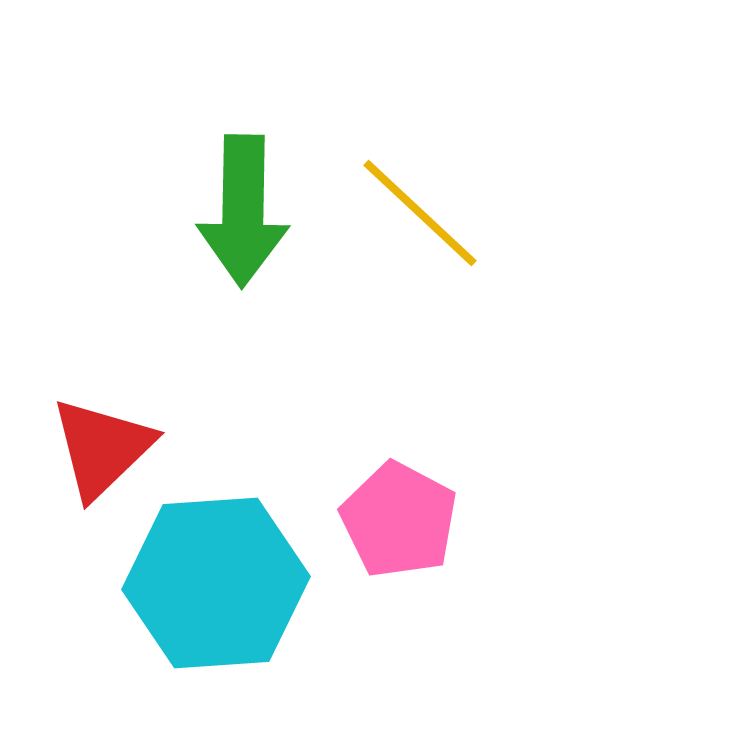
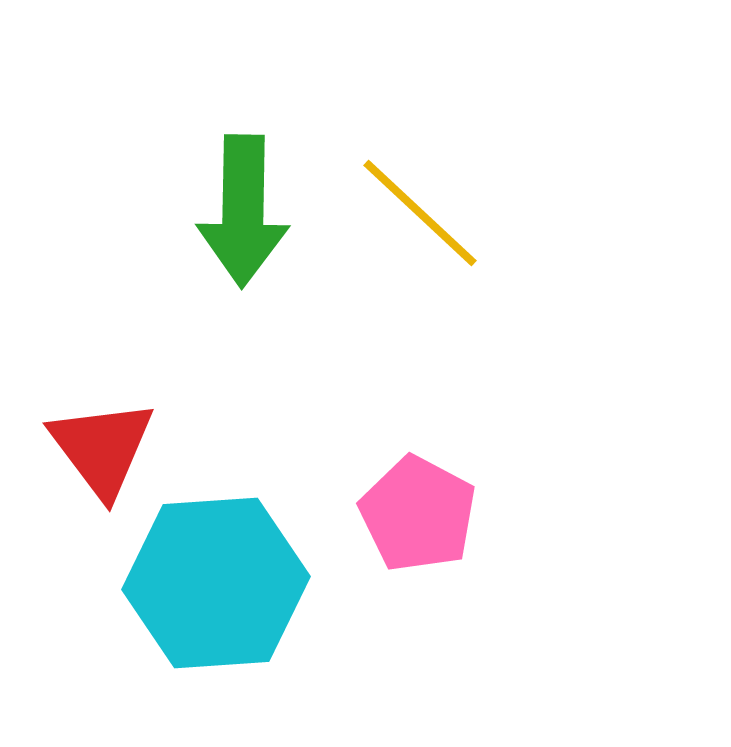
red triangle: rotated 23 degrees counterclockwise
pink pentagon: moved 19 px right, 6 px up
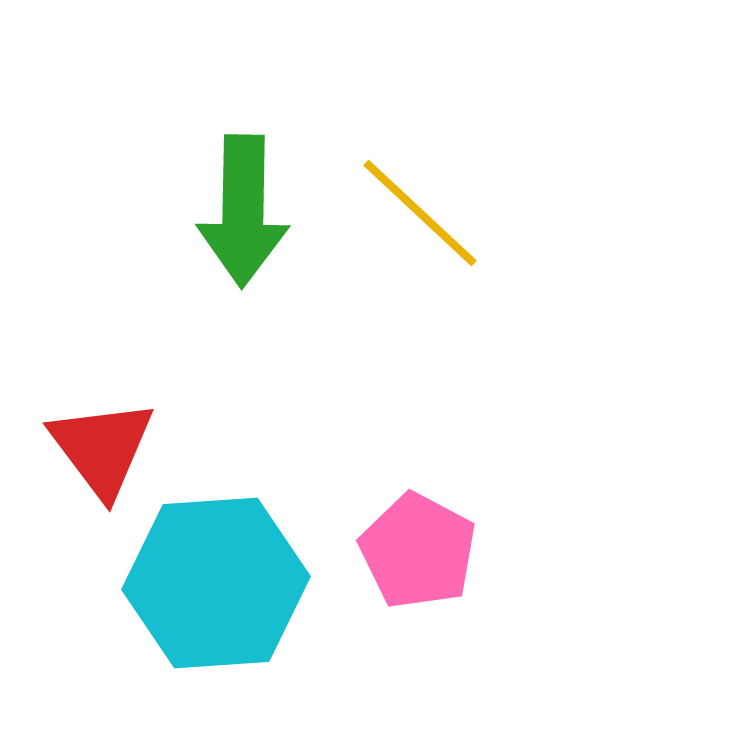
pink pentagon: moved 37 px down
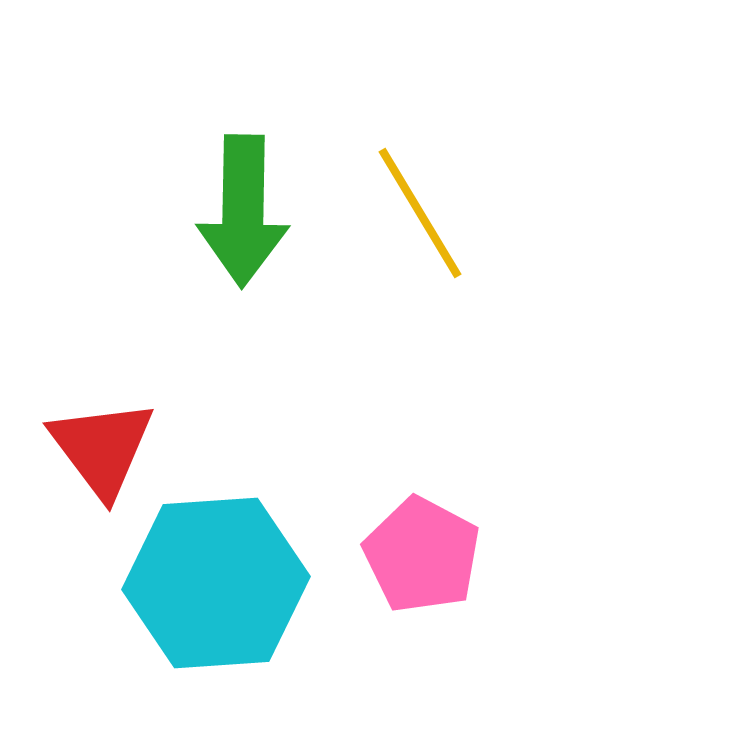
yellow line: rotated 16 degrees clockwise
pink pentagon: moved 4 px right, 4 px down
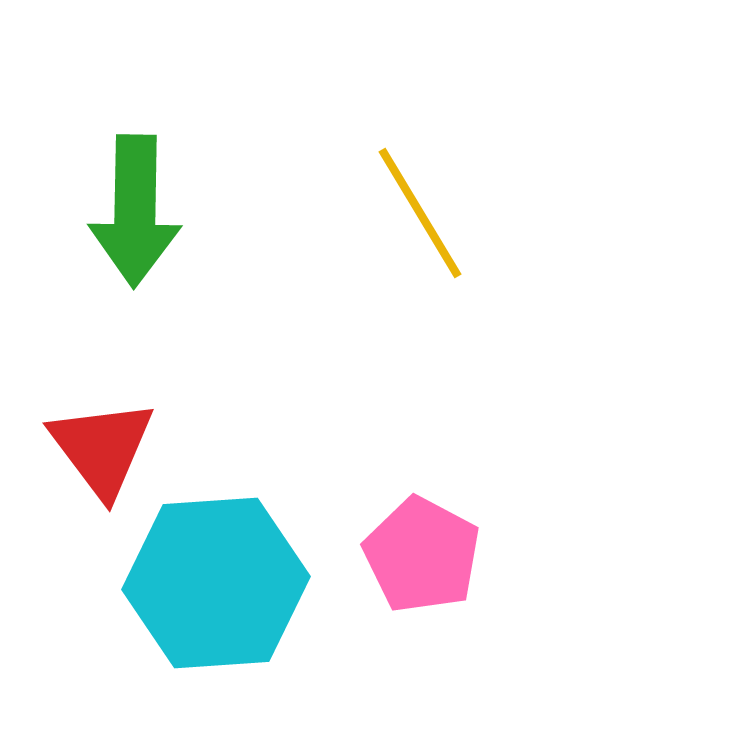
green arrow: moved 108 px left
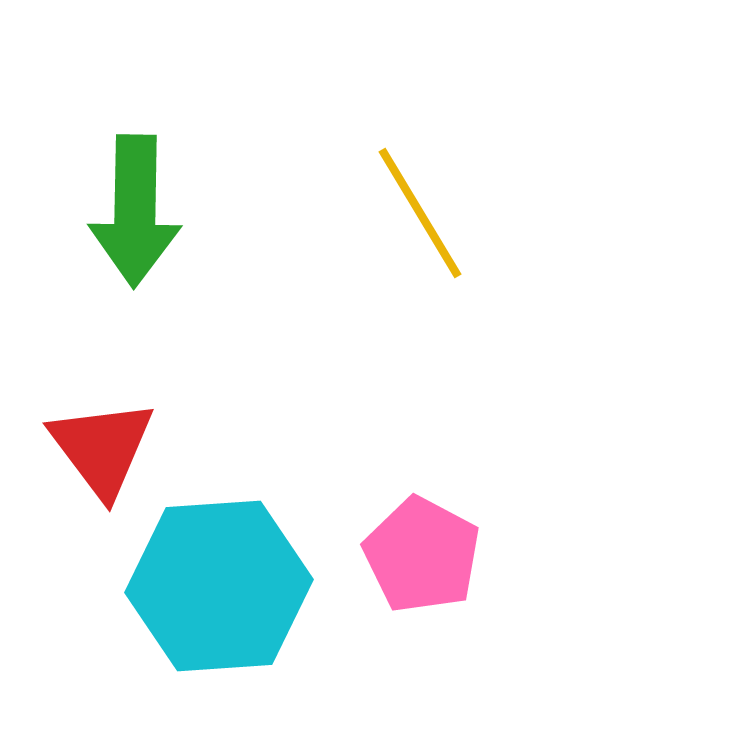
cyan hexagon: moved 3 px right, 3 px down
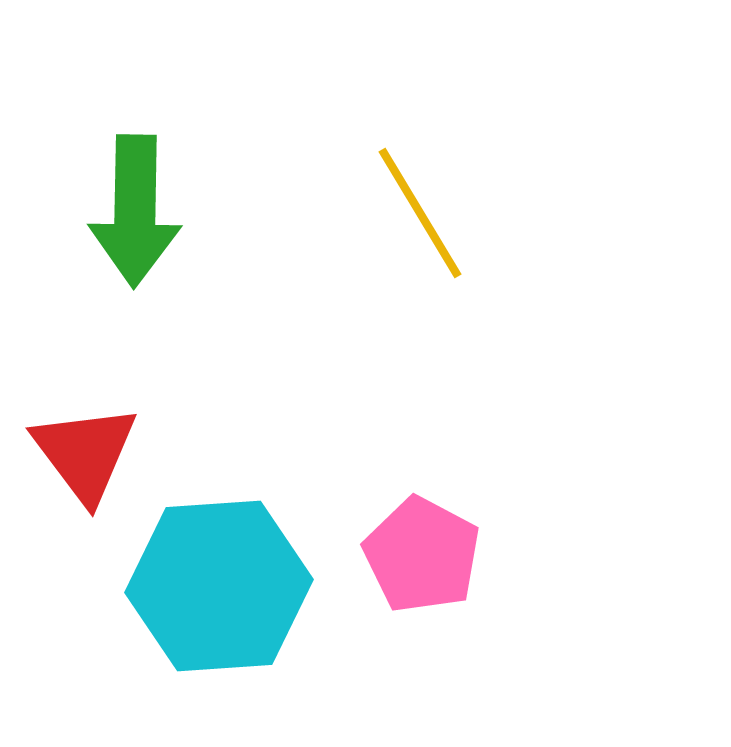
red triangle: moved 17 px left, 5 px down
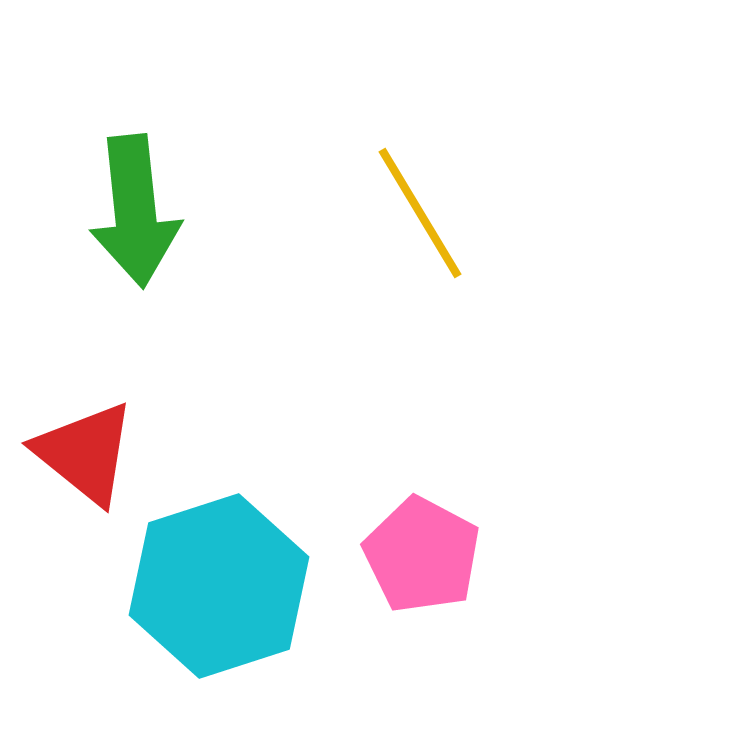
green arrow: rotated 7 degrees counterclockwise
red triangle: rotated 14 degrees counterclockwise
cyan hexagon: rotated 14 degrees counterclockwise
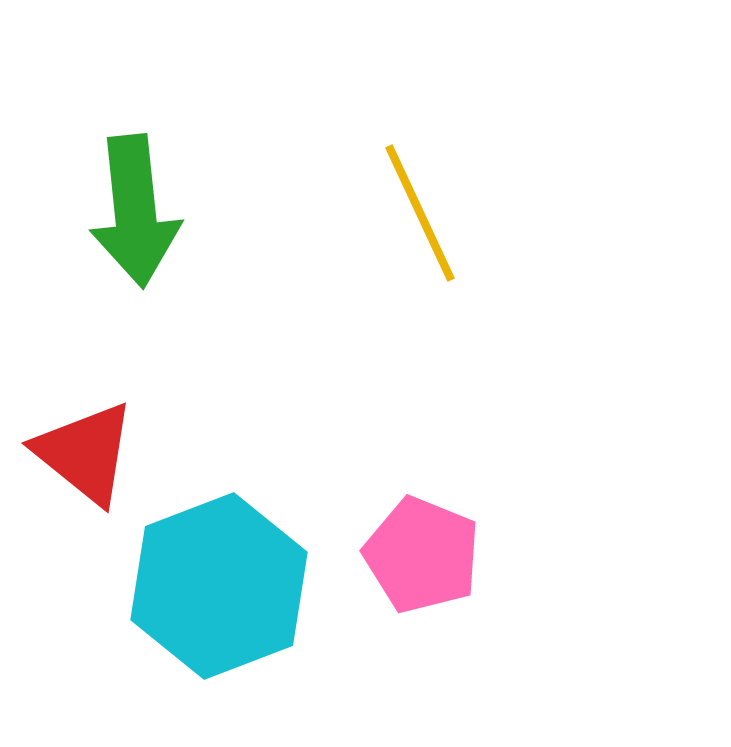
yellow line: rotated 6 degrees clockwise
pink pentagon: rotated 6 degrees counterclockwise
cyan hexagon: rotated 3 degrees counterclockwise
